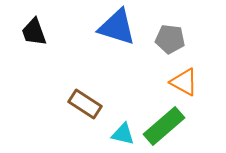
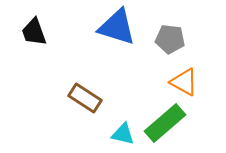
brown rectangle: moved 6 px up
green rectangle: moved 1 px right, 3 px up
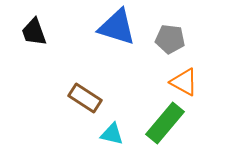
green rectangle: rotated 9 degrees counterclockwise
cyan triangle: moved 11 px left
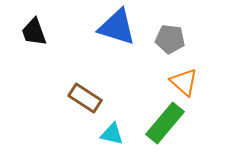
orange triangle: rotated 12 degrees clockwise
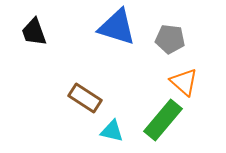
green rectangle: moved 2 px left, 3 px up
cyan triangle: moved 3 px up
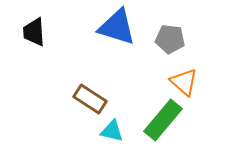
black trapezoid: rotated 16 degrees clockwise
brown rectangle: moved 5 px right, 1 px down
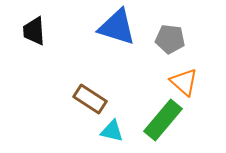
black trapezoid: moved 1 px up
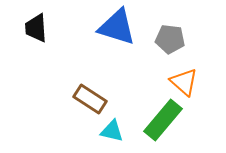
black trapezoid: moved 2 px right, 3 px up
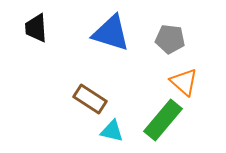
blue triangle: moved 6 px left, 6 px down
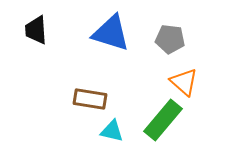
black trapezoid: moved 2 px down
brown rectangle: rotated 24 degrees counterclockwise
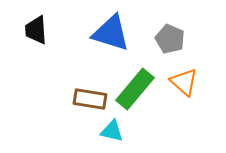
gray pentagon: rotated 16 degrees clockwise
green rectangle: moved 28 px left, 31 px up
